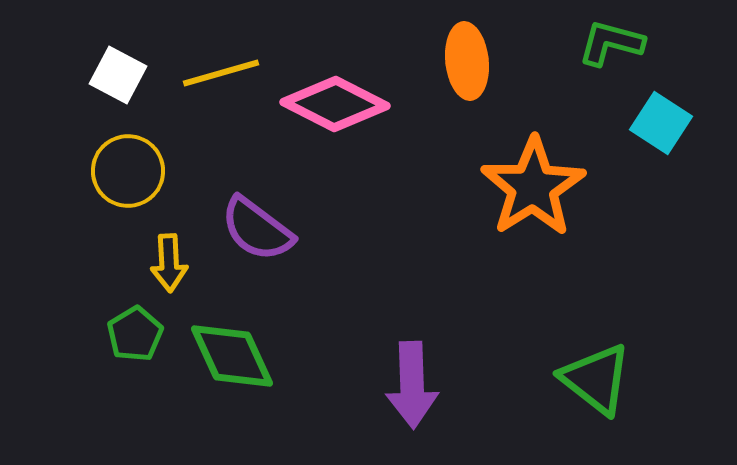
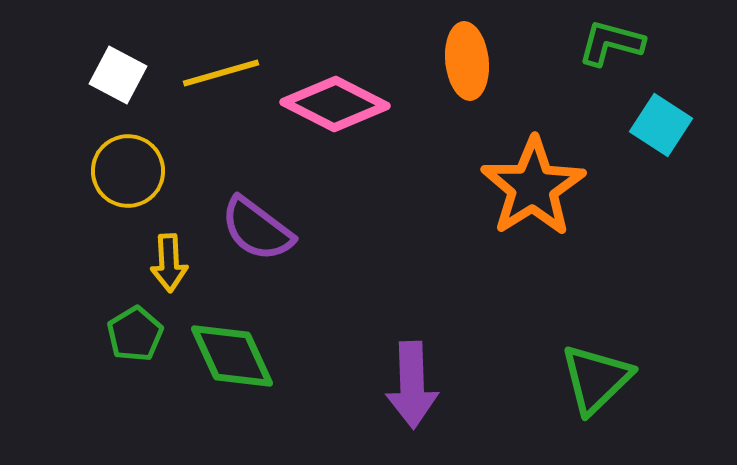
cyan square: moved 2 px down
green triangle: rotated 38 degrees clockwise
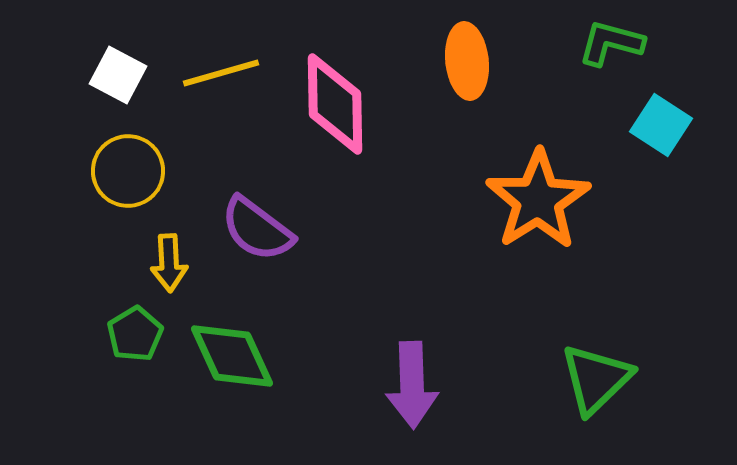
pink diamond: rotated 62 degrees clockwise
orange star: moved 5 px right, 13 px down
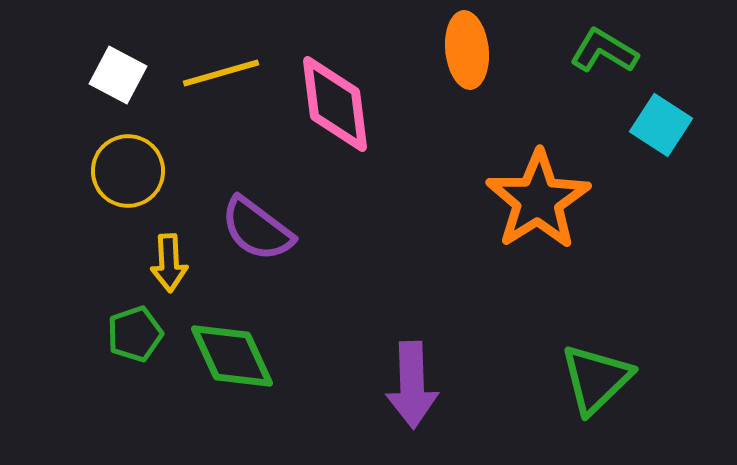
green L-shape: moved 7 px left, 8 px down; rotated 16 degrees clockwise
orange ellipse: moved 11 px up
pink diamond: rotated 6 degrees counterclockwise
green pentagon: rotated 12 degrees clockwise
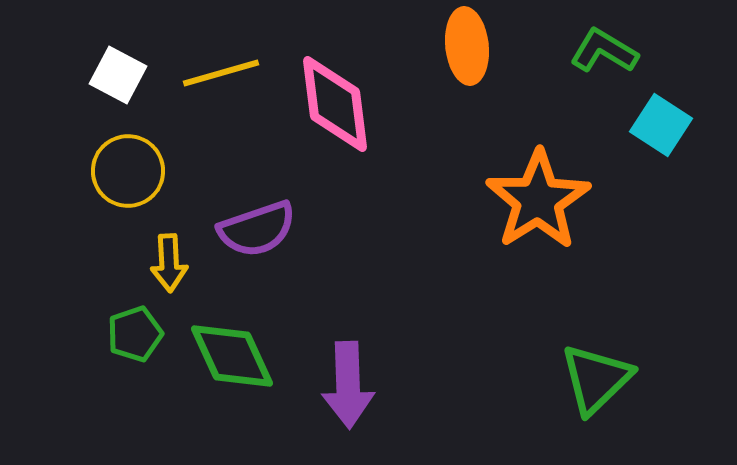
orange ellipse: moved 4 px up
purple semicircle: rotated 56 degrees counterclockwise
purple arrow: moved 64 px left
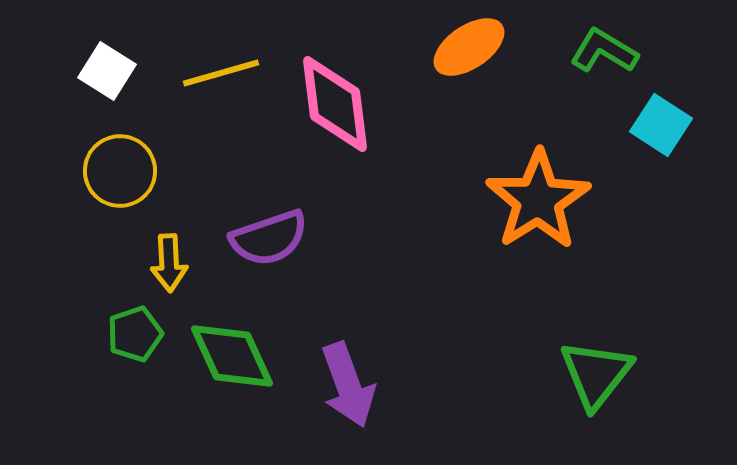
orange ellipse: moved 2 px right, 1 px down; rotated 62 degrees clockwise
white square: moved 11 px left, 4 px up; rotated 4 degrees clockwise
yellow circle: moved 8 px left
purple semicircle: moved 12 px right, 9 px down
green triangle: moved 5 px up; rotated 8 degrees counterclockwise
purple arrow: rotated 18 degrees counterclockwise
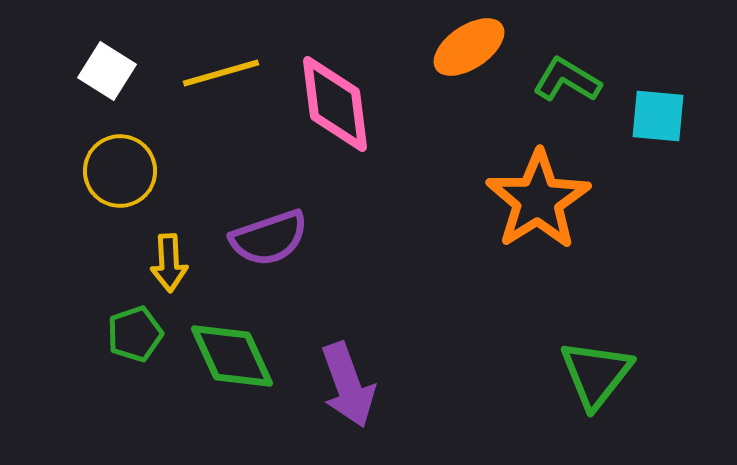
green L-shape: moved 37 px left, 29 px down
cyan square: moved 3 px left, 9 px up; rotated 28 degrees counterclockwise
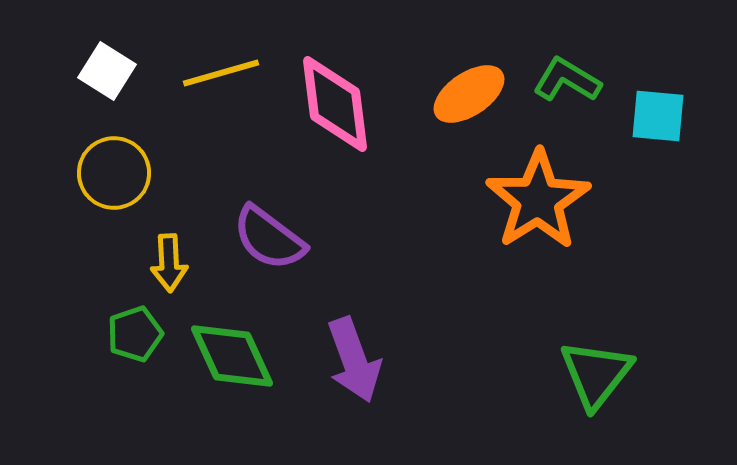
orange ellipse: moved 47 px down
yellow circle: moved 6 px left, 2 px down
purple semicircle: rotated 56 degrees clockwise
purple arrow: moved 6 px right, 25 px up
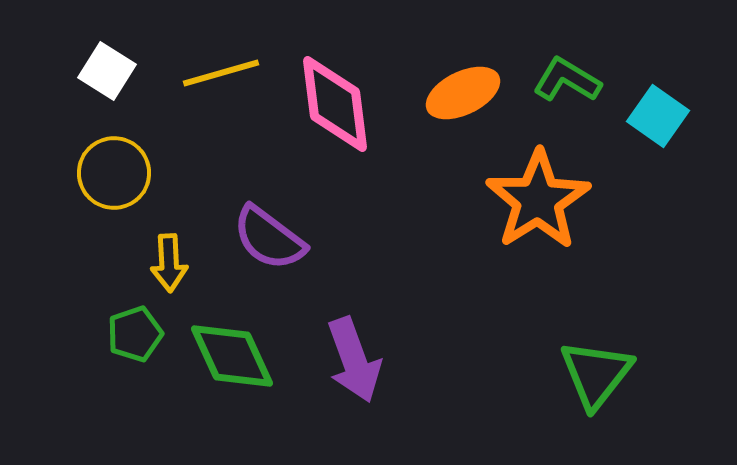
orange ellipse: moved 6 px left, 1 px up; rotated 8 degrees clockwise
cyan square: rotated 30 degrees clockwise
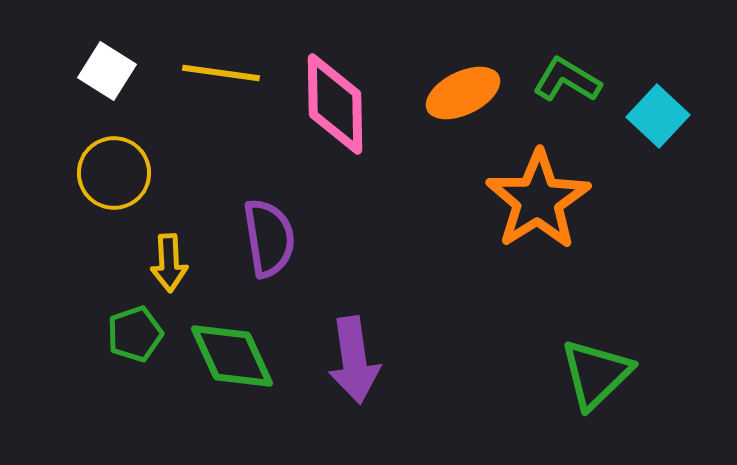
yellow line: rotated 24 degrees clockwise
pink diamond: rotated 6 degrees clockwise
cyan square: rotated 8 degrees clockwise
purple semicircle: rotated 136 degrees counterclockwise
purple arrow: rotated 12 degrees clockwise
green triangle: rotated 8 degrees clockwise
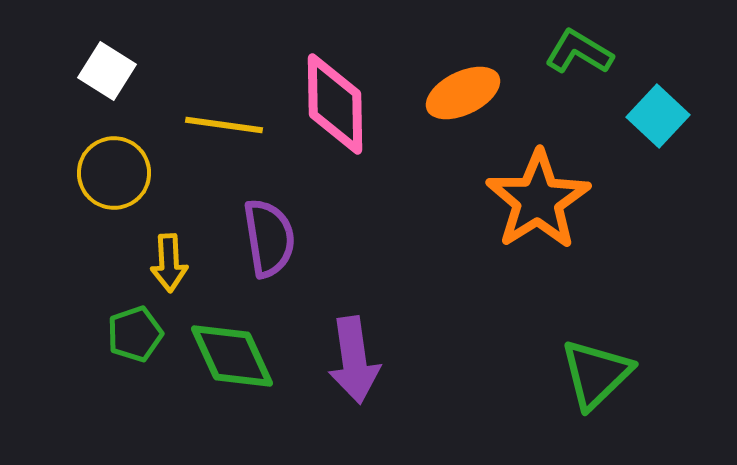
yellow line: moved 3 px right, 52 px down
green L-shape: moved 12 px right, 28 px up
